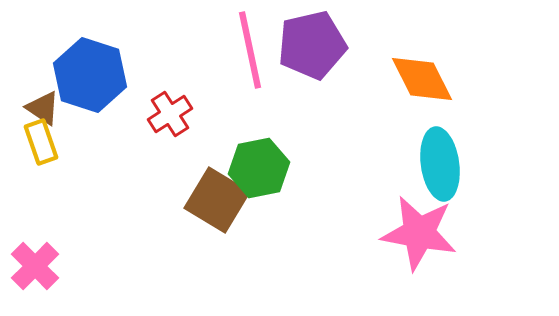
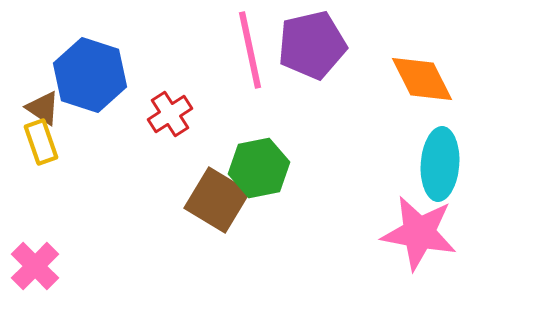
cyan ellipse: rotated 12 degrees clockwise
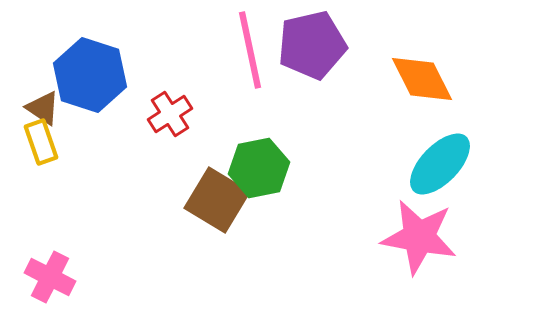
cyan ellipse: rotated 40 degrees clockwise
pink star: moved 4 px down
pink cross: moved 15 px right, 11 px down; rotated 18 degrees counterclockwise
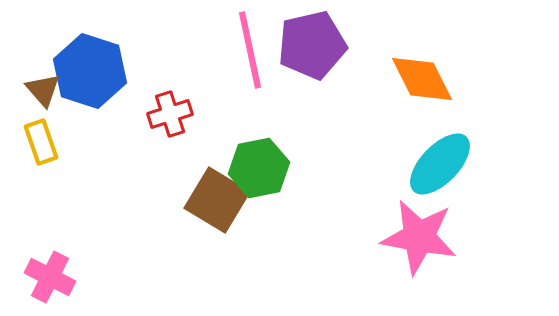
blue hexagon: moved 4 px up
brown triangle: moved 18 px up; rotated 15 degrees clockwise
red cross: rotated 15 degrees clockwise
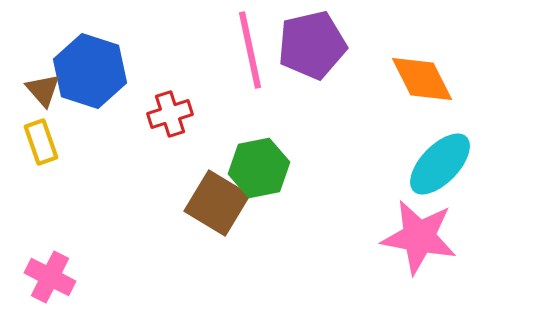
brown square: moved 3 px down
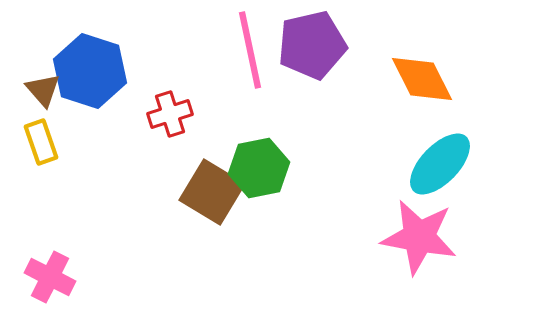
brown square: moved 5 px left, 11 px up
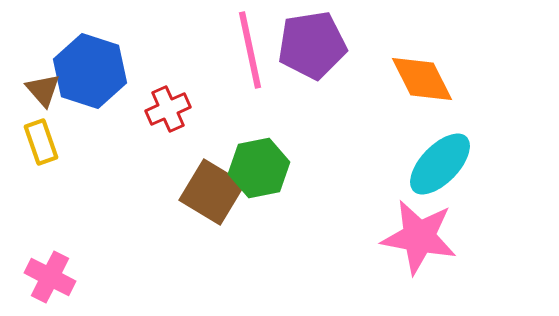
purple pentagon: rotated 4 degrees clockwise
red cross: moved 2 px left, 5 px up; rotated 6 degrees counterclockwise
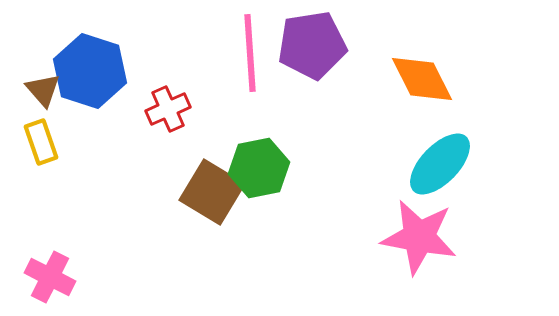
pink line: moved 3 px down; rotated 8 degrees clockwise
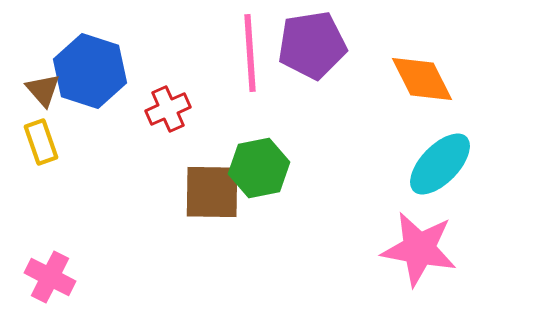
brown square: rotated 30 degrees counterclockwise
pink star: moved 12 px down
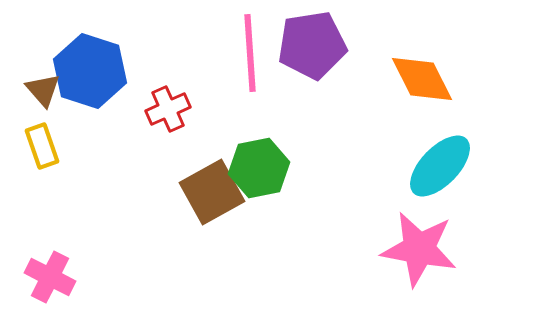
yellow rectangle: moved 1 px right, 4 px down
cyan ellipse: moved 2 px down
brown square: rotated 30 degrees counterclockwise
